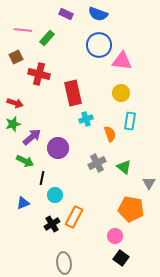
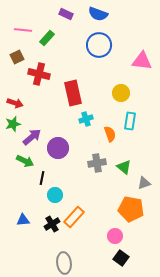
brown square: moved 1 px right
pink triangle: moved 20 px right
gray cross: rotated 18 degrees clockwise
gray triangle: moved 5 px left; rotated 40 degrees clockwise
blue triangle: moved 17 px down; rotated 16 degrees clockwise
orange rectangle: rotated 15 degrees clockwise
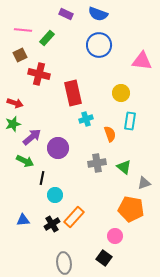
brown square: moved 3 px right, 2 px up
black square: moved 17 px left
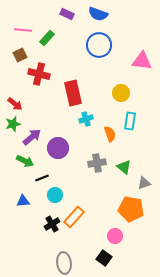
purple rectangle: moved 1 px right
red arrow: moved 1 px down; rotated 21 degrees clockwise
black line: rotated 56 degrees clockwise
blue triangle: moved 19 px up
